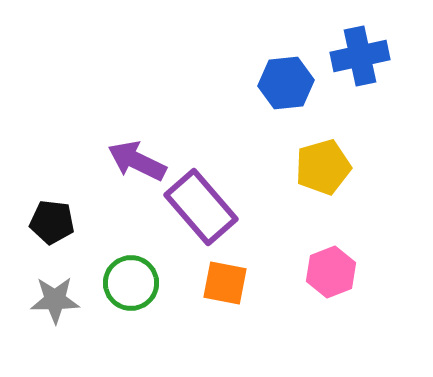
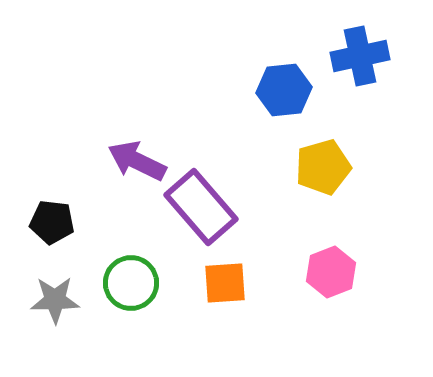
blue hexagon: moved 2 px left, 7 px down
orange square: rotated 15 degrees counterclockwise
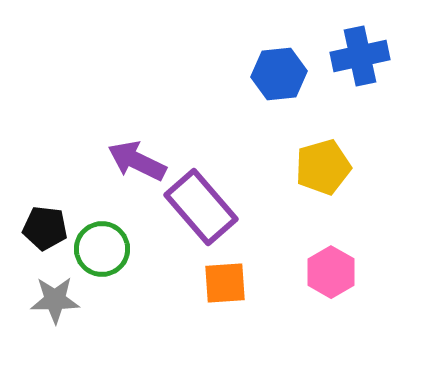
blue hexagon: moved 5 px left, 16 px up
black pentagon: moved 7 px left, 6 px down
pink hexagon: rotated 9 degrees counterclockwise
green circle: moved 29 px left, 34 px up
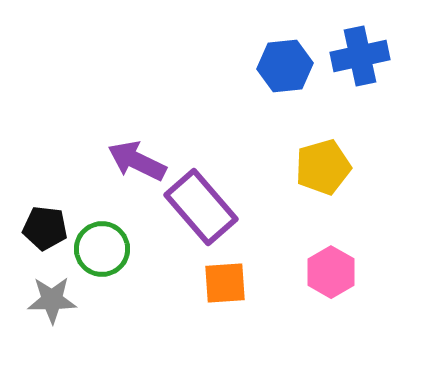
blue hexagon: moved 6 px right, 8 px up
gray star: moved 3 px left
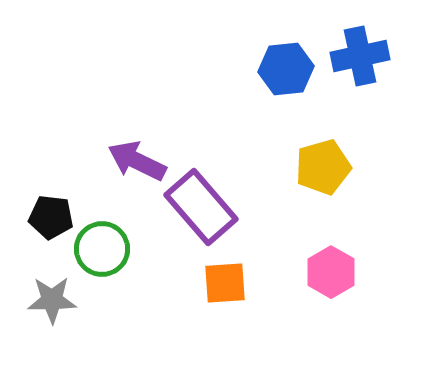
blue hexagon: moved 1 px right, 3 px down
black pentagon: moved 6 px right, 11 px up
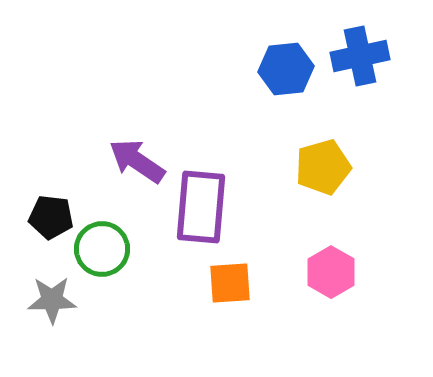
purple arrow: rotated 8 degrees clockwise
purple rectangle: rotated 46 degrees clockwise
orange square: moved 5 px right
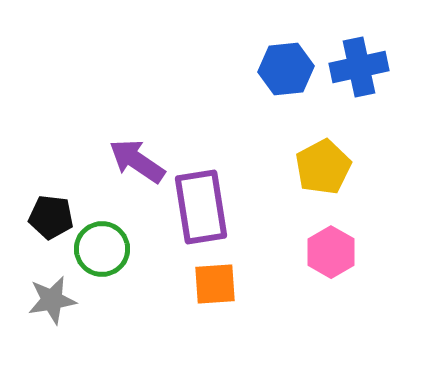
blue cross: moved 1 px left, 11 px down
yellow pentagon: rotated 12 degrees counterclockwise
purple rectangle: rotated 14 degrees counterclockwise
pink hexagon: moved 20 px up
orange square: moved 15 px left, 1 px down
gray star: rotated 9 degrees counterclockwise
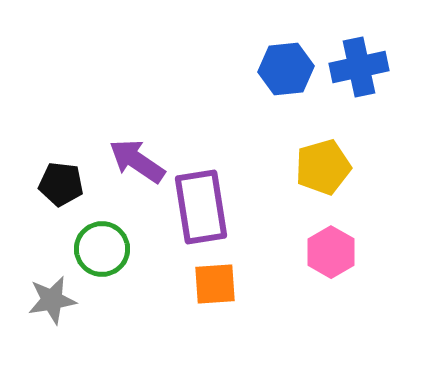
yellow pentagon: rotated 12 degrees clockwise
black pentagon: moved 10 px right, 33 px up
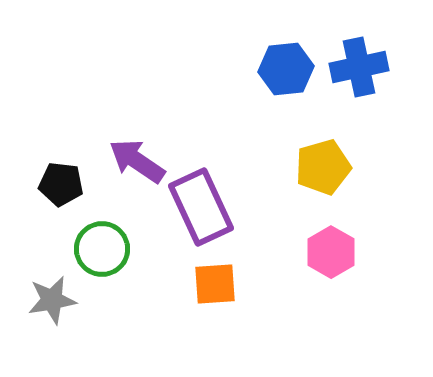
purple rectangle: rotated 16 degrees counterclockwise
